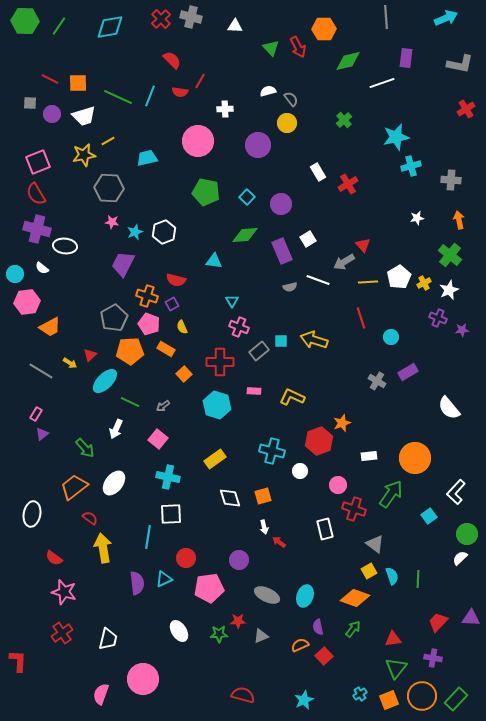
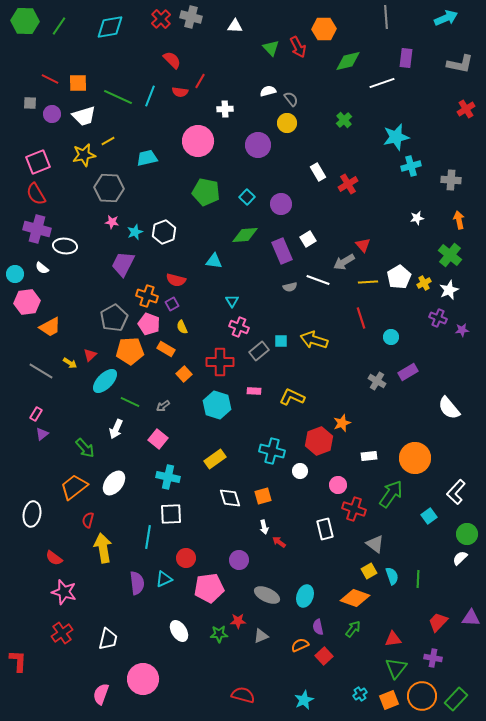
red semicircle at (90, 518): moved 2 px left, 2 px down; rotated 112 degrees counterclockwise
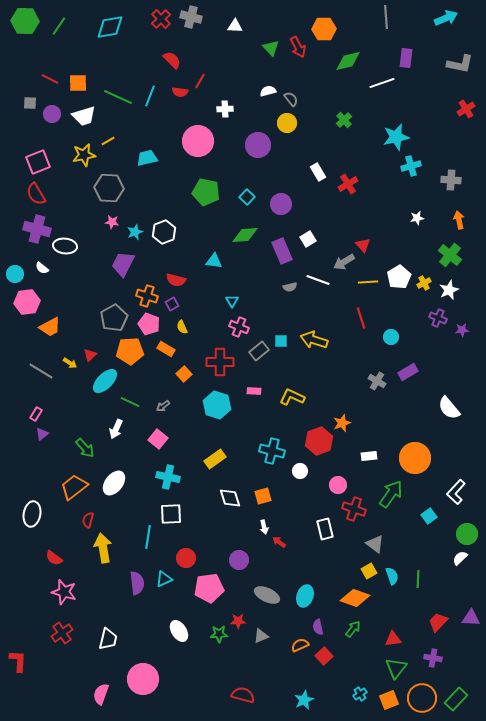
orange circle at (422, 696): moved 2 px down
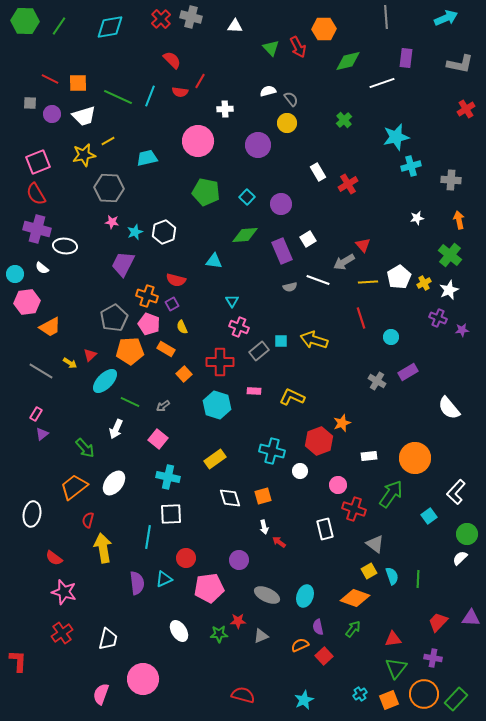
orange circle at (422, 698): moved 2 px right, 4 px up
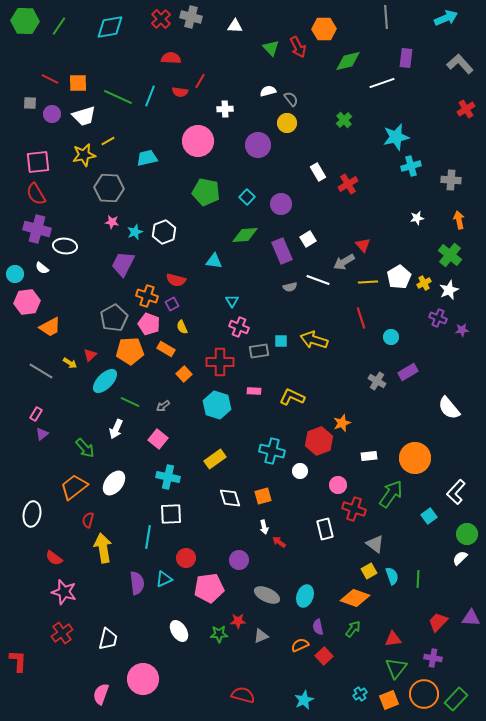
red semicircle at (172, 60): moved 1 px left, 2 px up; rotated 42 degrees counterclockwise
gray L-shape at (460, 64): rotated 144 degrees counterclockwise
pink square at (38, 162): rotated 15 degrees clockwise
gray rectangle at (259, 351): rotated 30 degrees clockwise
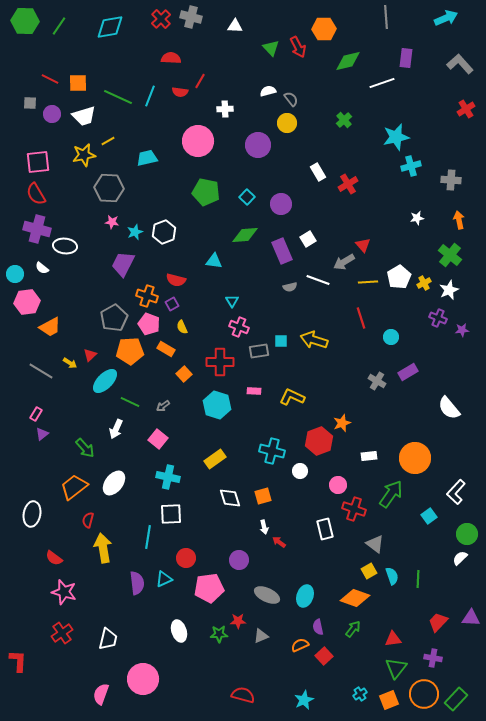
white ellipse at (179, 631): rotated 15 degrees clockwise
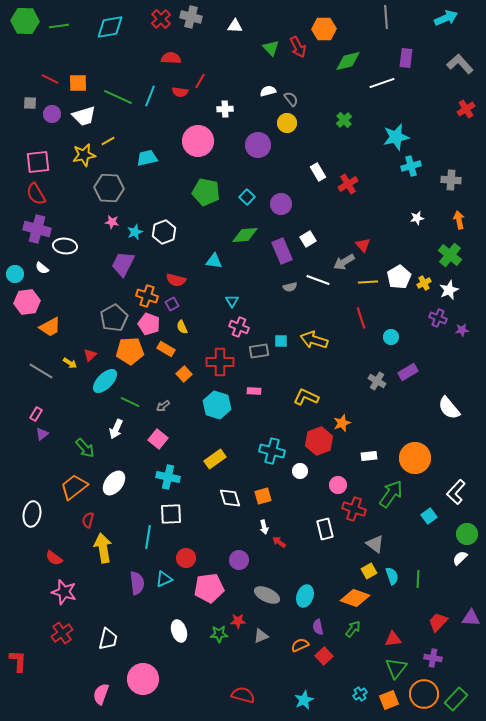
green line at (59, 26): rotated 48 degrees clockwise
yellow L-shape at (292, 397): moved 14 px right
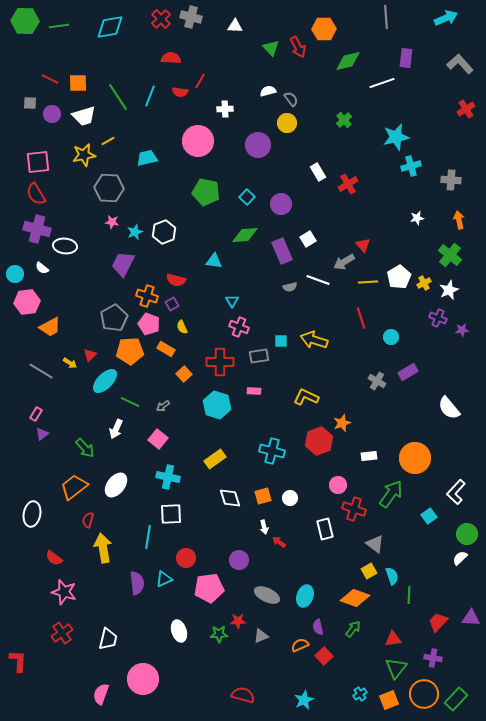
green line at (118, 97): rotated 32 degrees clockwise
gray rectangle at (259, 351): moved 5 px down
white circle at (300, 471): moved 10 px left, 27 px down
white ellipse at (114, 483): moved 2 px right, 2 px down
green line at (418, 579): moved 9 px left, 16 px down
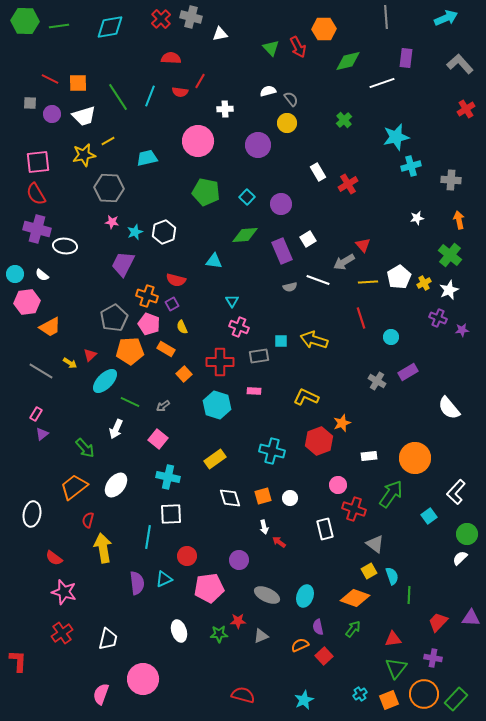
white triangle at (235, 26): moved 15 px left, 8 px down; rotated 14 degrees counterclockwise
white semicircle at (42, 268): moved 7 px down
red circle at (186, 558): moved 1 px right, 2 px up
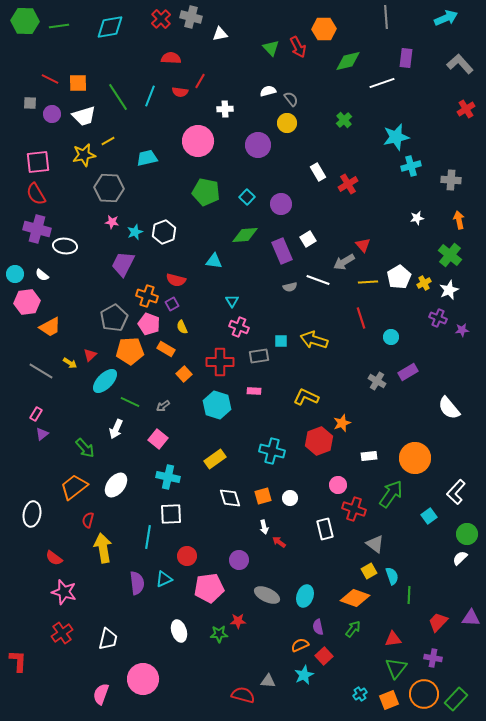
gray triangle at (261, 636): moved 7 px right, 45 px down; rotated 28 degrees clockwise
cyan star at (304, 700): moved 25 px up
